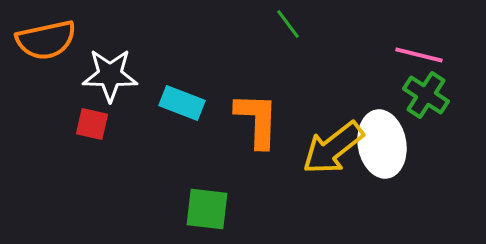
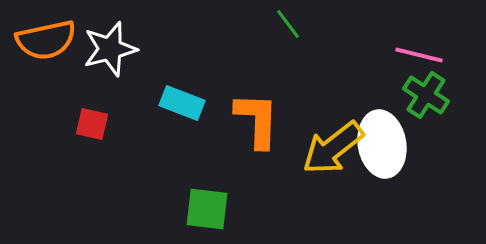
white star: moved 26 px up; rotated 16 degrees counterclockwise
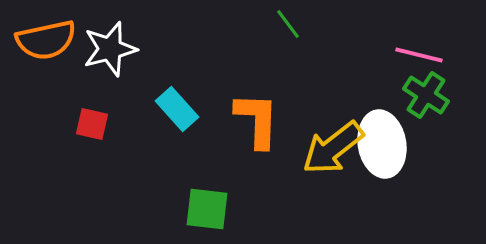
cyan rectangle: moved 5 px left, 6 px down; rotated 27 degrees clockwise
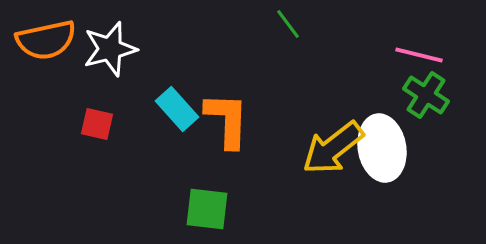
orange L-shape: moved 30 px left
red square: moved 5 px right
white ellipse: moved 4 px down
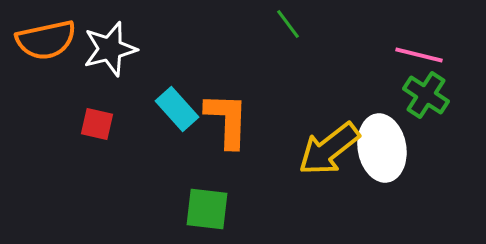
yellow arrow: moved 4 px left, 1 px down
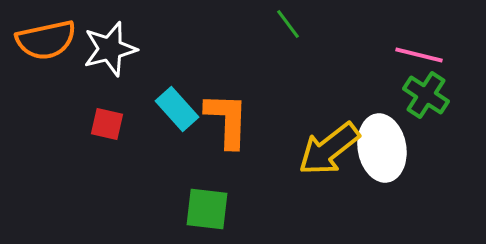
red square: moved 10 px right
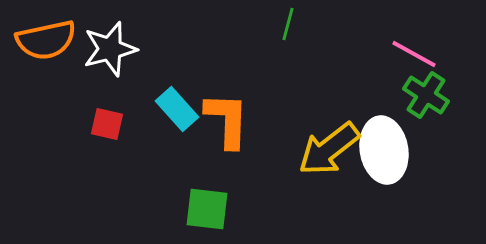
green line: rotated 52 degrees clockwise
pink line: moved 5 px left, 1 px up; rotated 15 degrees clockwise
white ellipse: moved 2 px right, 2 px down
